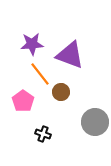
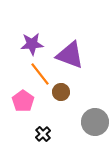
black cross: rotated 28 degrees clockwise
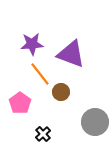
purple triangle: moved 1 px right, 1 px up
pink pentagon: moved 3 px left, 2 px down
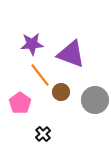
orange line: moved 1 px down
gray circle: moved 22 px up
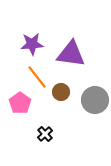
purple triangle: rotated 12 degrees counterclockwise
orange line: moved 3 px left, 2 px down
black cross: moved 2 px right
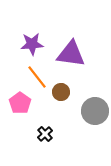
gray circle: moved 11 px down
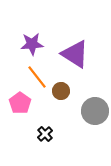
purple triangle: moved 4 px right; rotated 24 degrees clockwise
brown circle: moved 1 px up
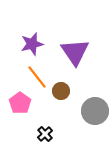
purple star: rotated 10 degrees counterclockwise
purple triangle: moved 2 px up; rotated 24 degrees clockwise
